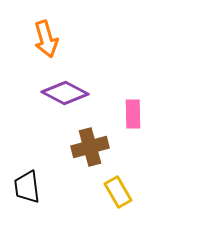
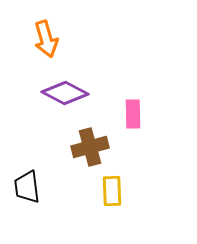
yellow rectangle: moved 6 px left, 1 px up; rotated 28 degrees clockwise
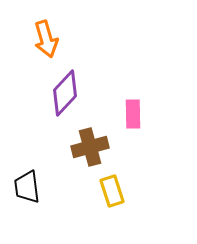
purple diamond: rotated 75 degrees counterclockwise
yellow rectangle: rotated 16 degrees counterclockwise
